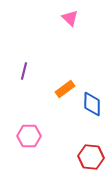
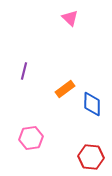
pink hexagon: moved 2 px right, 2 px down; rotated 10 degrees counterclockwise
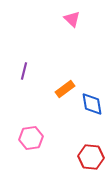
pink triangle: moved 2 px right, 1 px down
blue diamond: rotated 10 degrees counterclockwise
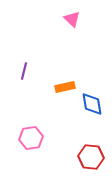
orange rectangle: moved 2 px up; rotated 24 degrees clockwise
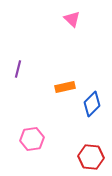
purple line: moved 6 px left, 2 px up
blue diamond: rotated 55 degrees clockwise
pink hexagon: moved 1 px right, 1 px down
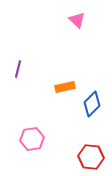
pink triangle: moved 5 px right, 1 px down
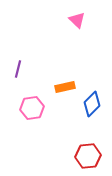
pink hexagon: moved 31 px up
red hexagon: moved 3 px left, 1 px up; rotated 10 degrees counterclockwise
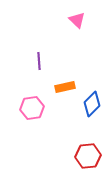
purple line: moved 21 px right, 8 px up; rotated 18 degrees counterclockwise
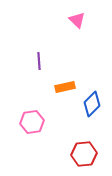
pink hexagon: moved 14 px down
red hexagon: moved 4 px left, 2 px up
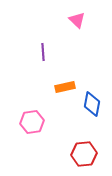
purple line: moved 4 px right, 9 px up
blue diamond: rotated 35 degrees counterclockwise
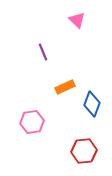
purple line: rotated 18 degrees counterclockwise
orange rectangle: rotated 12 degrees counterclockwise
blue diamond: rotated 10 degrees clockwise
red hexagon: moved 3 px up
